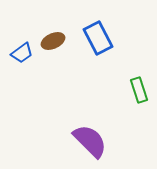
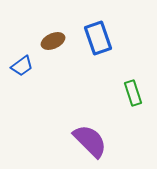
blue rectangle: rotated 8 degrees clockwise
blue trapezoid: moved 13 px down
green rectangle: moved 6 px left, 3 px down
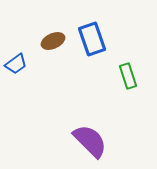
blue rectangle: moved 6 px left, 1 px down
blue trapezoid: moved 6 px left, 2 px up
green rectangle: moved 5 px left, 17 px up
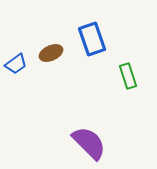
brown ellipse: moved 2 px left, 12 px down
purple semicircle: moved 1 px left, 2 px down
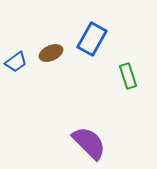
blue rectangle: rotated 48 degrees clockwise
blue trapezoid: moved 2 px up
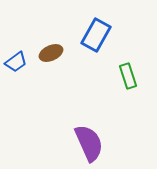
blue rectangle: moved 4 px right, 4 px up
purple semicircle: rotated 21 degrees clockwise
